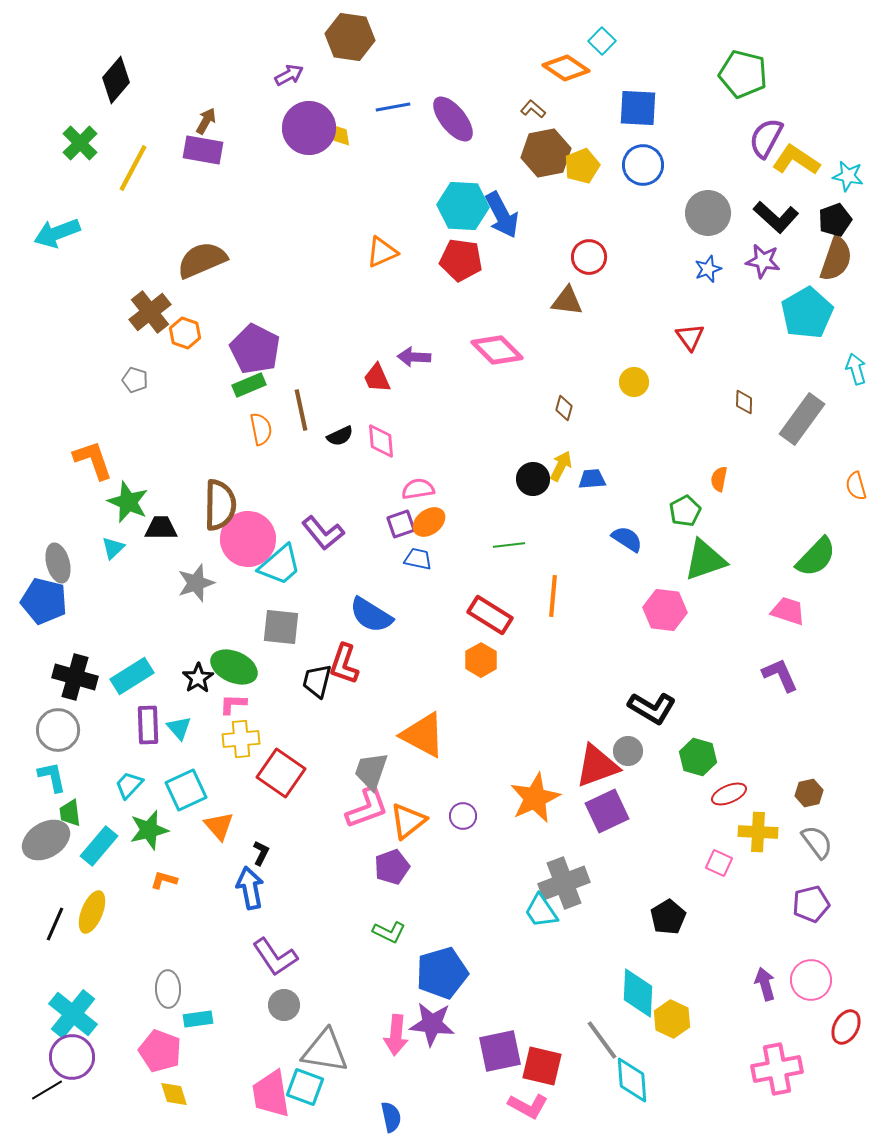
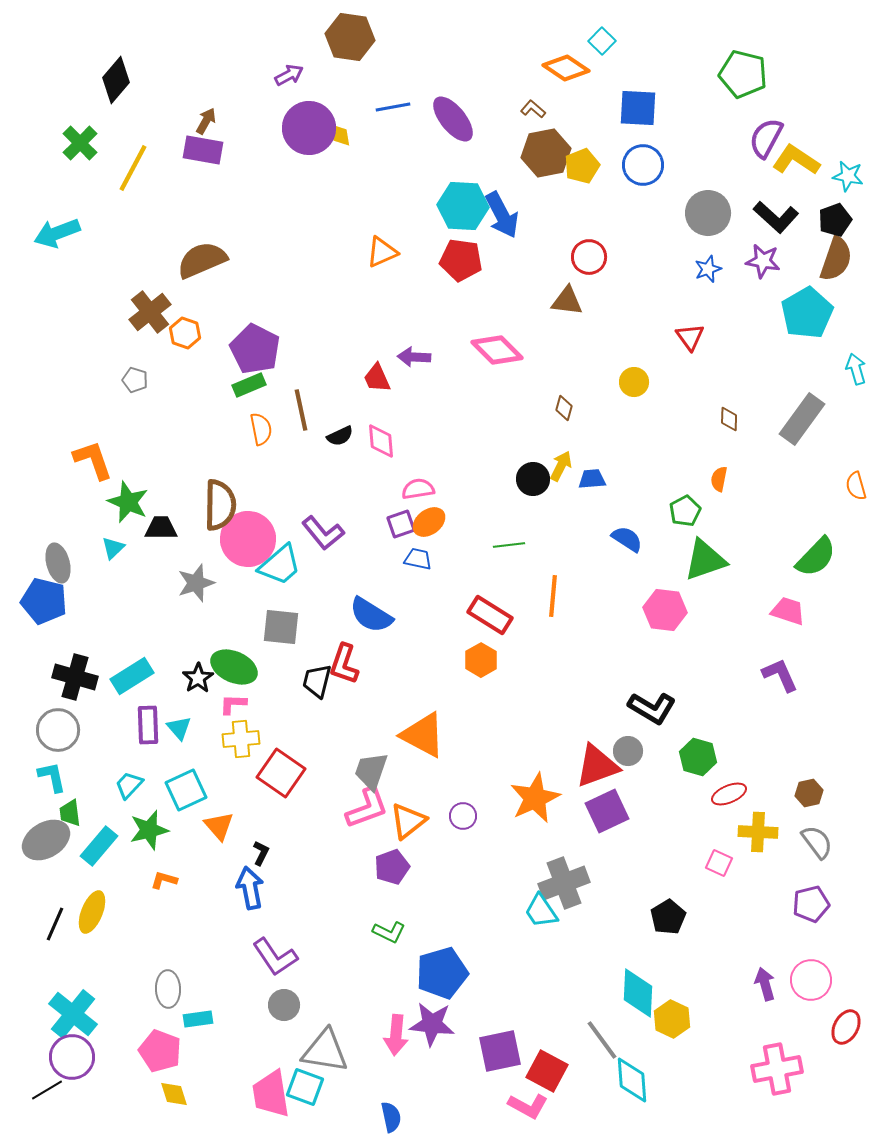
brown diamond at (744, 402): moved 15 px left, 17 px down
red square at (542, 1066): moved 5 px right, 5 px down; rotated 15 degrees clockwise
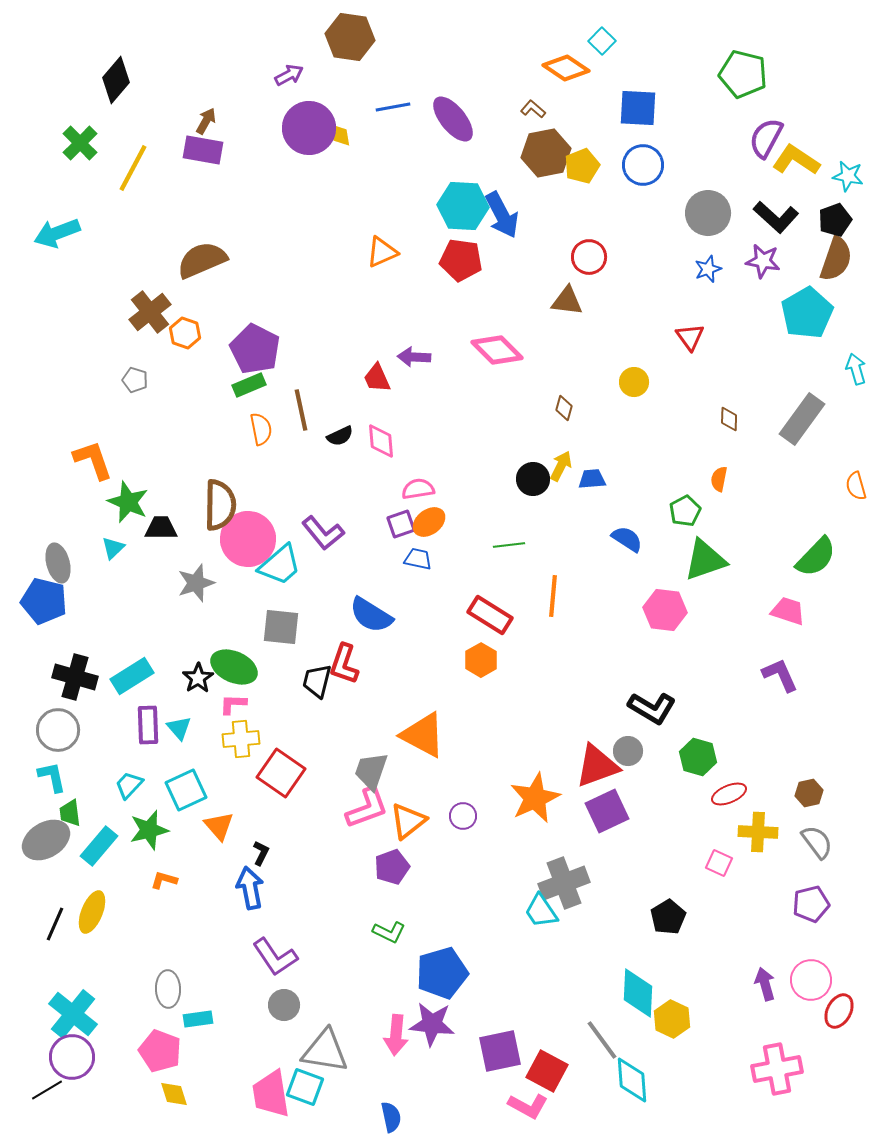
red ellipse at (846, 1027): moved 7 px left, 16 px up
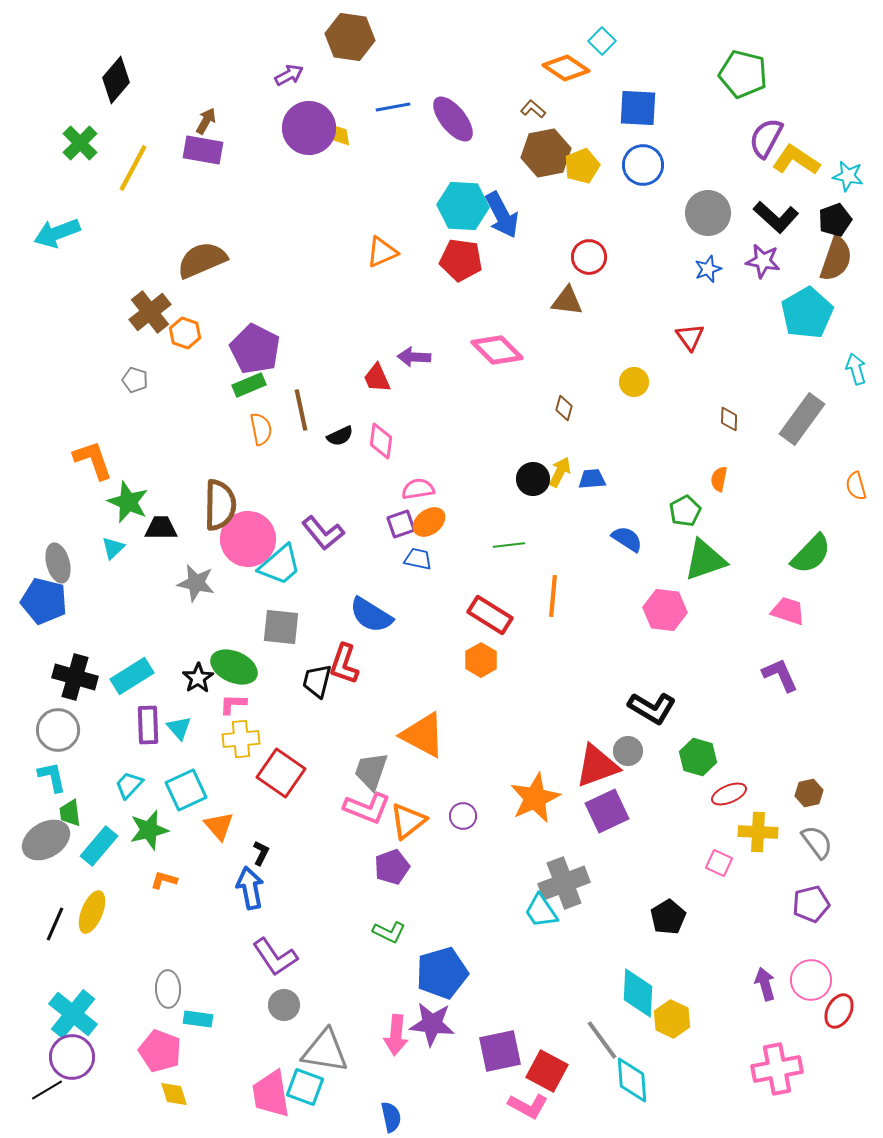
pink diamond at (381, 441): rotated 12 degrees clockwise
yellow arrow at (561, 466): moved 1 px left, 6 px down
green semicircle at (816, 557): moved 5 px left, 3 px up
gray star at (196, 583): rotated 30 degrees clockwise
pink L-shape at (367, 808): rotated 42 degrees clockwise
cyan rectangle at (198, 1019): rotated 16 degrees clockwise
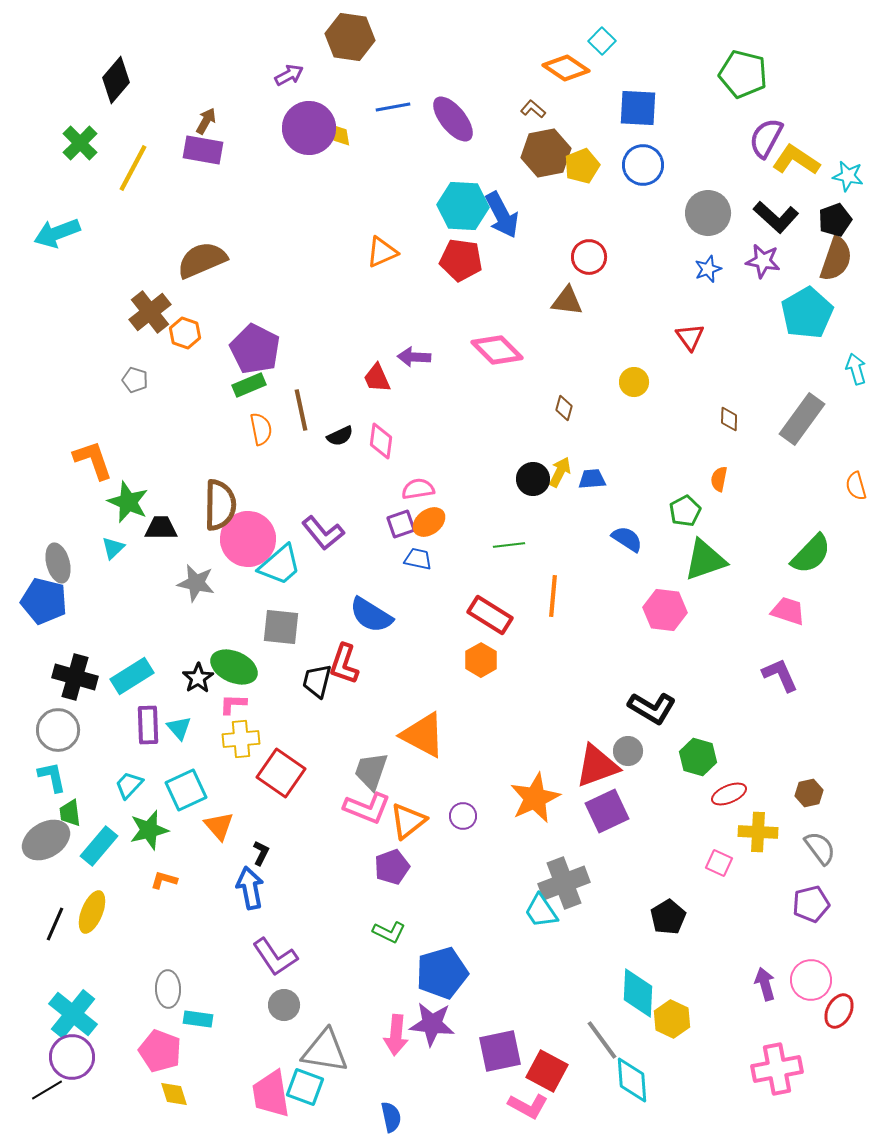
gray semicircle at (817, 842): moved 3 px right, 6 px down
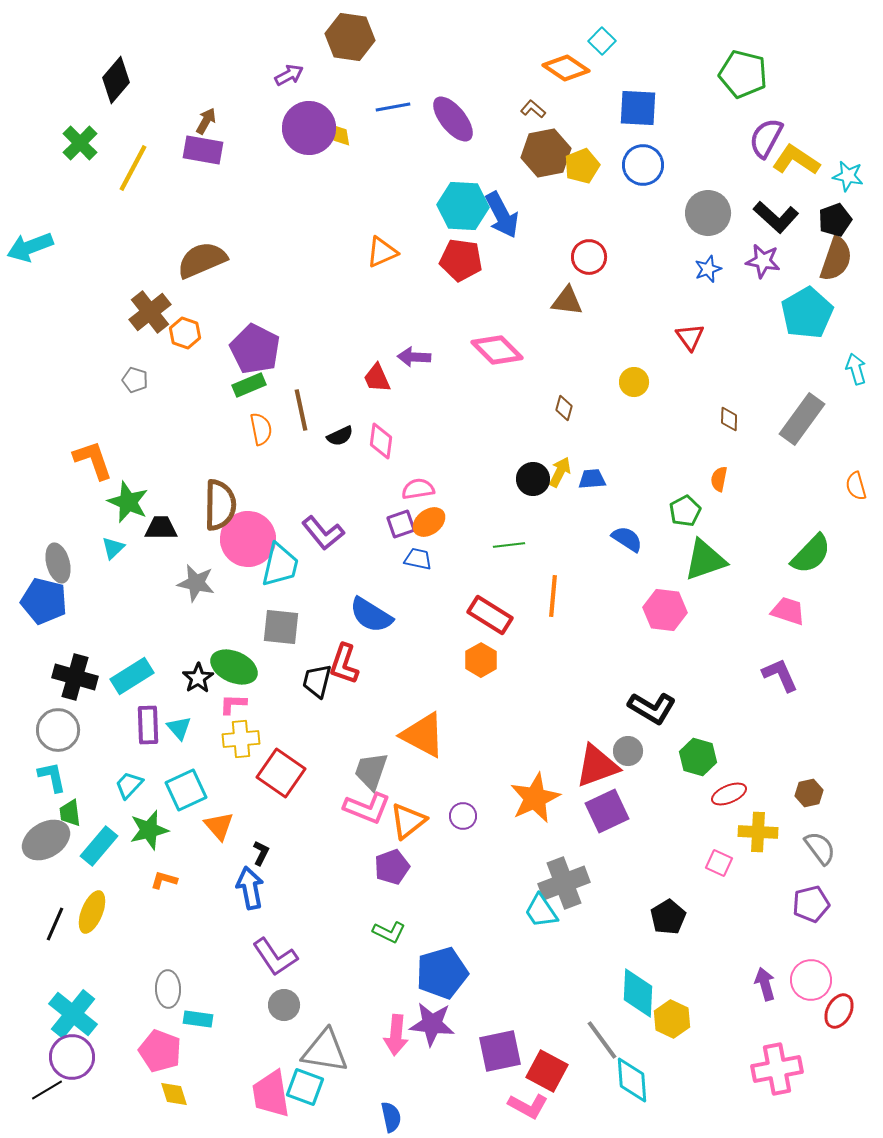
cyan arrow at (57, 233): moved 27 px left, 14 px down
cyan trapezoid at (280, 565): rotated 36 degrees counterclockwise
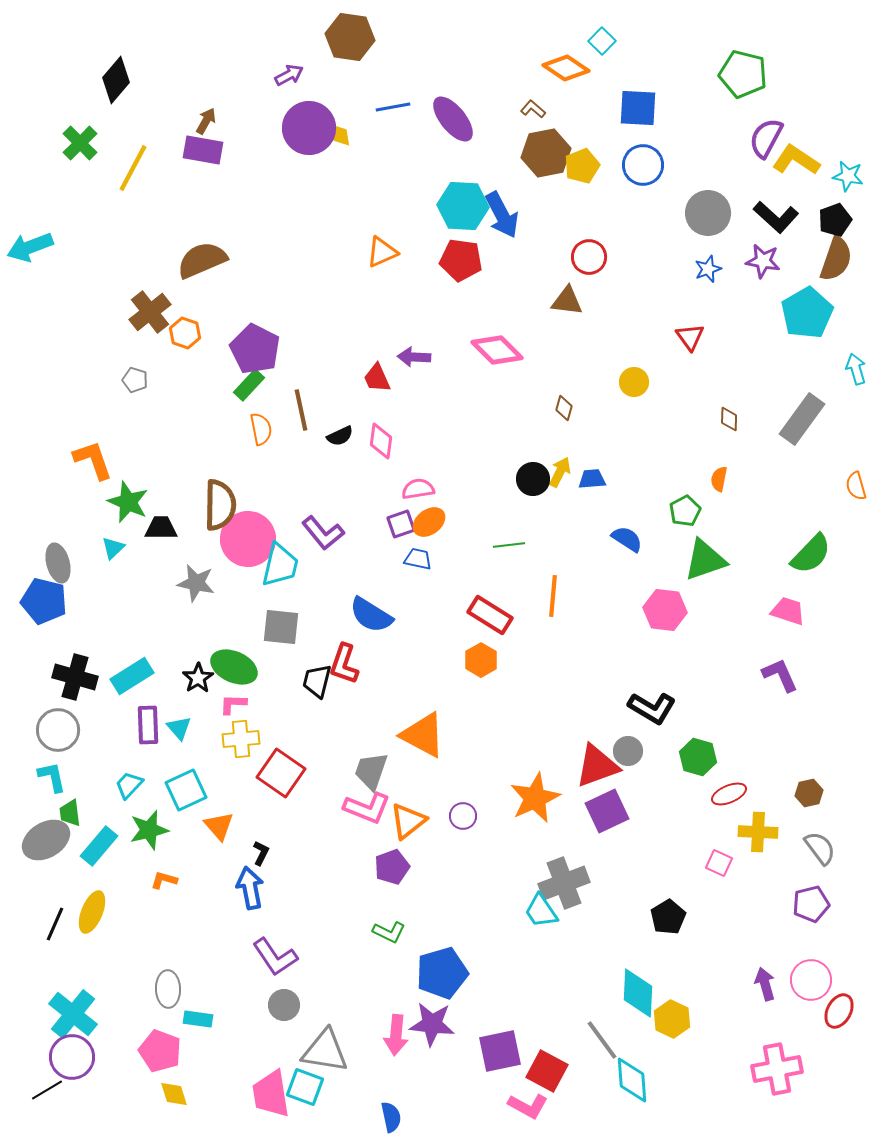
green rectangle at (249, 385): rotated 24 degrees counterclockwise
